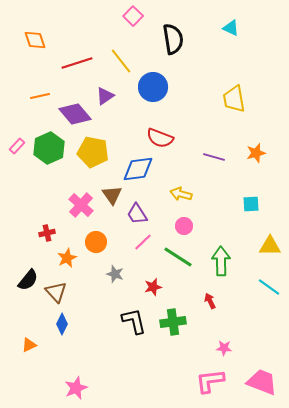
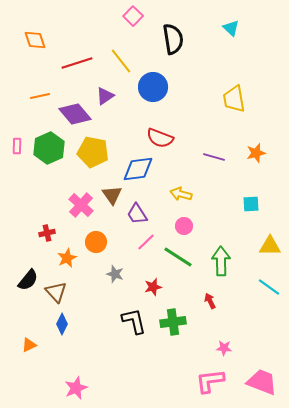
cyan triangle at (231, 28): rotated 18 degrees clockwise
pink rectangle at (17, 146): rotated 42 degrees counterclockwise
pink line at (143, 242): moved 3 px right
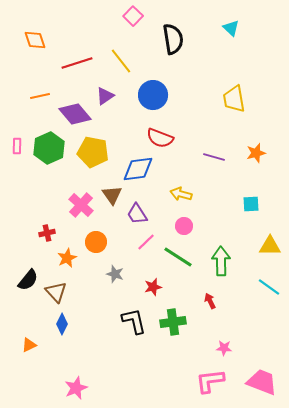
blue circle at (153, 87): moved 8 px down
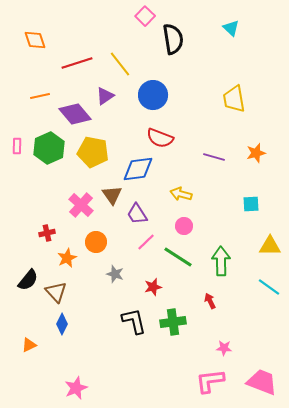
pink square at (133, 16): moved 12 px right
yellow line at (121, 61): moved 1 px left, 3 px down
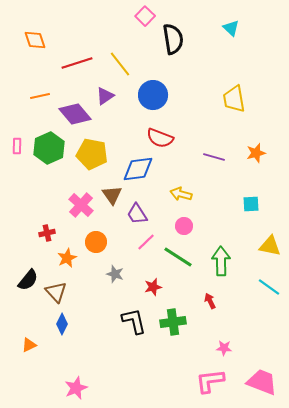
yellow pentagon at (93, 152): moved 1 px left, 2 px down
yellow triangle at (270, 246): rotated 10 degrees clockwise
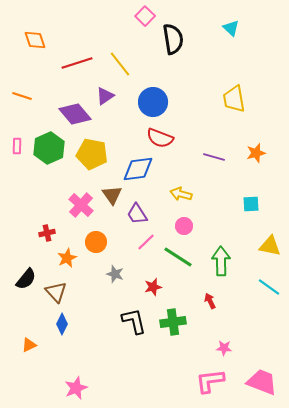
blue circle at (153, 95): moved 7 px down
orange line at (40, 96): moved 18 px left; rotated 30 degrees clockwise
black semicircle at (28, 280): moved 2 px left, 1 px up
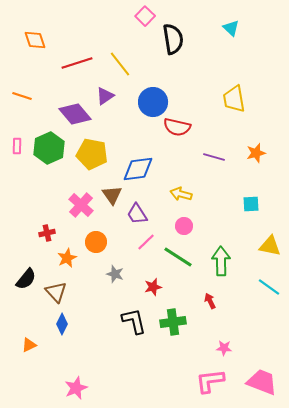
red semicircle at (160, 138): moved 17 px right, 11 px up; rotated 8 degrees counterclockwise
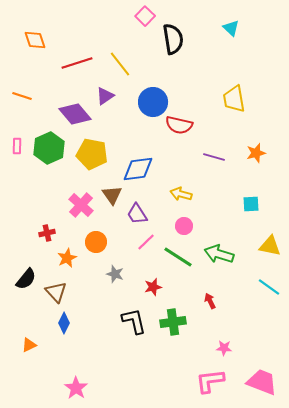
red semicircle at (177, 127): moved 2 px right, 2 px up
green arrow at (221, 261): moved 2 px left, 7 px up; rotated 72 degrees counterclockwise
blue diamond at (62, 324): moved 2 px right, 1 px up
pink star at (76, 388): rotated 15 degrees counterclockwise
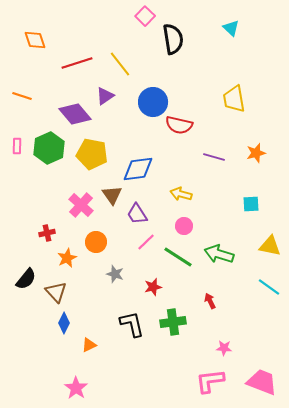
black L-shape at (134, 321): moved 2 px left, 3 px down
orange triangle at (29, 345): moved 60 px right
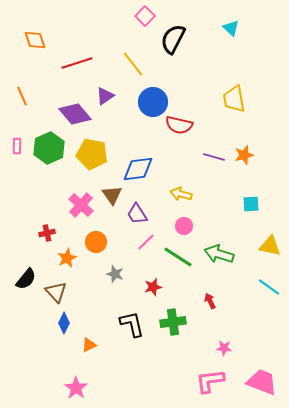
black semicircle at (173, 39): rotated 144 degrees counterclockwise
yellow line at (120, 64): moved 13 px right
orange line at (22, 96): rotated 48 degrees clockwise
orange star at (256, 153): moved 12 px left, 2 px down
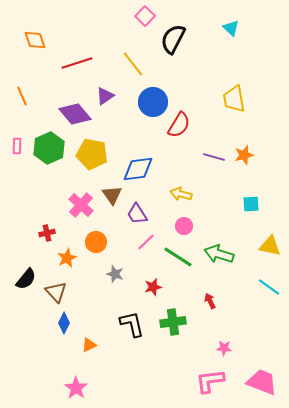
red semicircle at (179, 125): rotated 72 degrees counterclockwise
